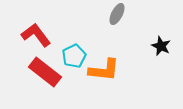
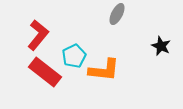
red L-shape: moved 2 px right; rotated 76 degrees clockwise
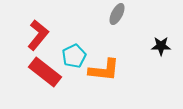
black star: rotated 24 degrees counterclockwise
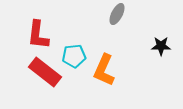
red L-shape: rotated 148 degrees clockwise
cyan pentagon: rotated 20 degrees clockwise
orange L-shape: rotated 108 degrees clockwise
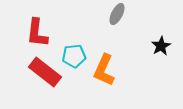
red L-shape: moved 1 px left, 2 px up
black star: rotated 30 degrees counterclockwise
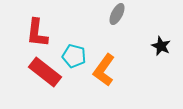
black star: rotated 18 degrees counterclockwise
cyan pentagon: rotated 20 degrees clockwise
orange L-shape: rotated 12 degrees clockwise
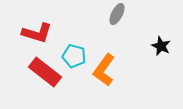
red L-shape: rotated 80 degrees counterclockwise
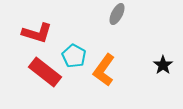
black star: moved 2 px right, 19 px down; rotated 12 degrees clockwise
cyan pentagon: rotated 15 degrees clockwise
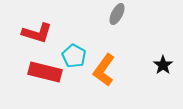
red rectangle: rotated 24 degrees counterclockwise
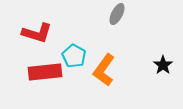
red rectangle: rotated 20 degrees counterclockwise
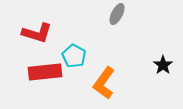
orange L-shape: moved 13 px down
